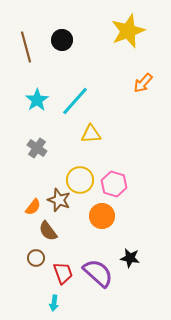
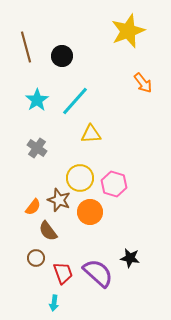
black circle: moved 16 px down
orange arrow: rotated 80 degrees counterclockwise
yellow circle: moved 2 px up
orange circle: moved 12 px left, 4 px up
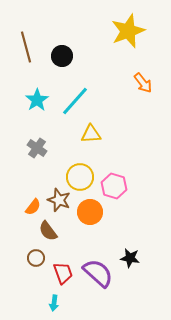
yellow circle: moved 1 px up
pink hexagon: moved 2 px down
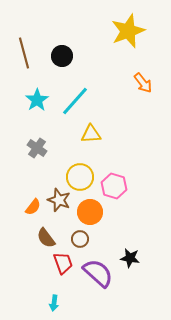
brown line: moved 2 px left, 6 px down
brown semicircle: moved 2 px left, 7 px down
brown circle: moved 44 px right, 19 px up
red trapezoid: moved 10 px up
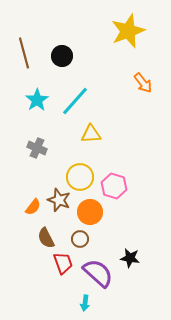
gray cross: rotated 12 degrees counterclockwise
brown semicircle: rotated 10 degrees clockwise
cyan arrow: moved 31 px right
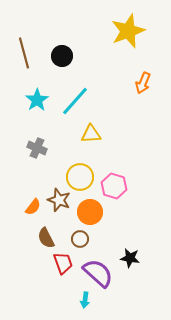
orange arrow: rotated 60 degrees clockwise
cyan arrow: moved 3 px up
